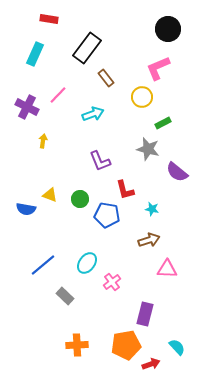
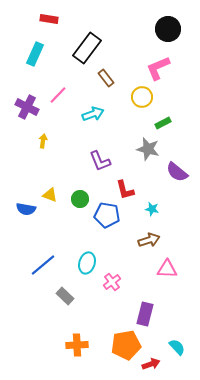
cyan ellipse: rotated 20 degrees counterclockwise
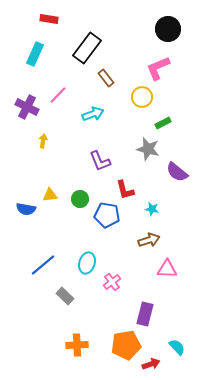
yellow triangle: rotated 28 degrees counterclockwise
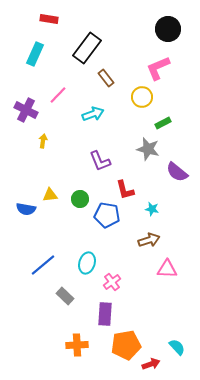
purple cross: moved 1 px left, 3 px down
purple rectangle: moved 40 px left; rotated 10 degrees counterclockwise
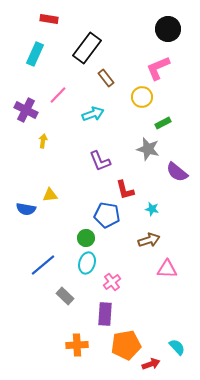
green circle: moved 6 px right, 39 px down
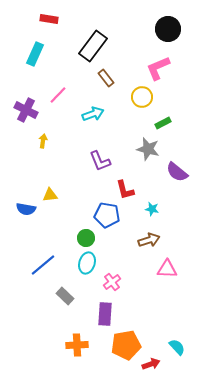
black rectangle: moved 6 px right, 2 px up
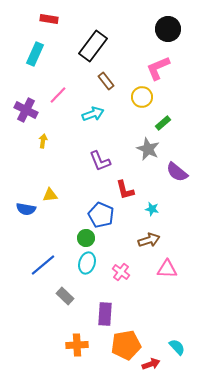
brown rectangle: moved 3 px down
green rectangle: rotated 14 degrees counterclockwise
gray star: rotated 10 degrees clockwise
blue pentagon: moved 6 px left; rotated 15 degrees clockwise
pink cross: moved 9 px right, 10 px up; rotated 18 degrees counterclockwise
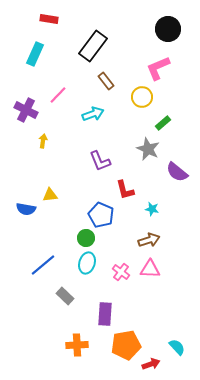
pink triangle: moved 17 px left
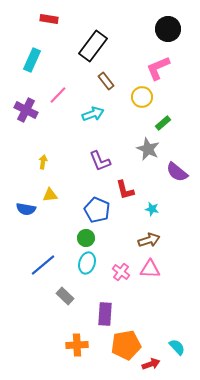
cyan rectangle: moved 3 px left, 6 px down
yellow arrow: moved 21 px down
blue pentagon: moved 4 px left, 5 px up
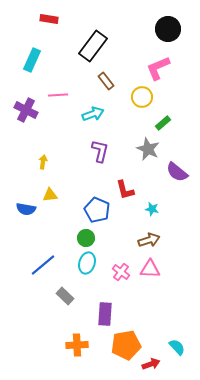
pink line: rotated 42 degrees clockwise
purple L-shape: moved 10 px up; rotated 145 degrees counterclockwise
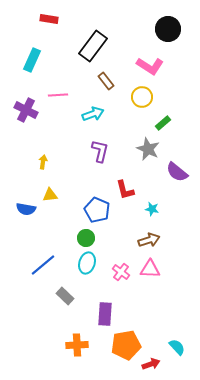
pink L-shape: moved 8 px left, 2 px up; rotated 124 degrees counterclockwise
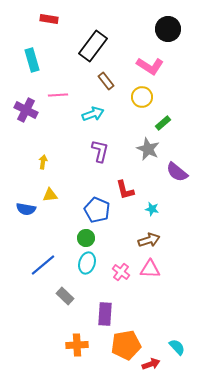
cyan rectangle: rotated 40 degrees counterclockwise
